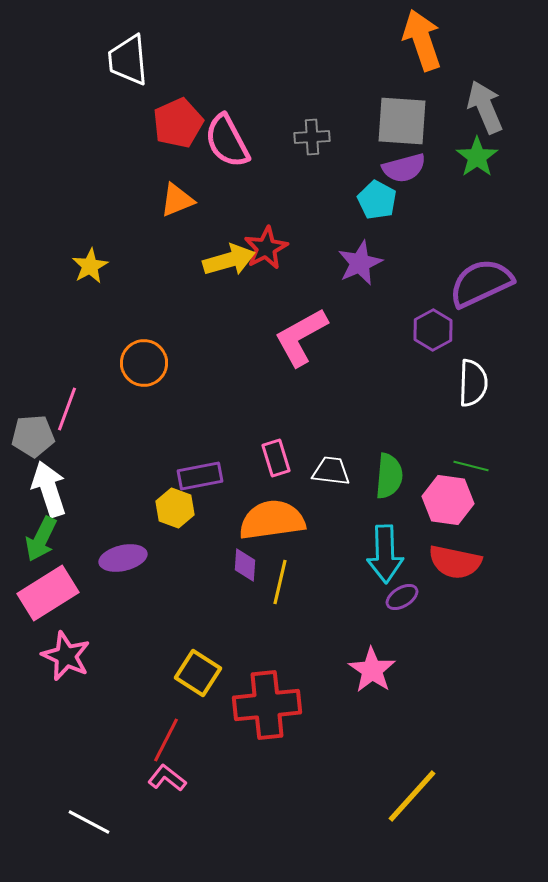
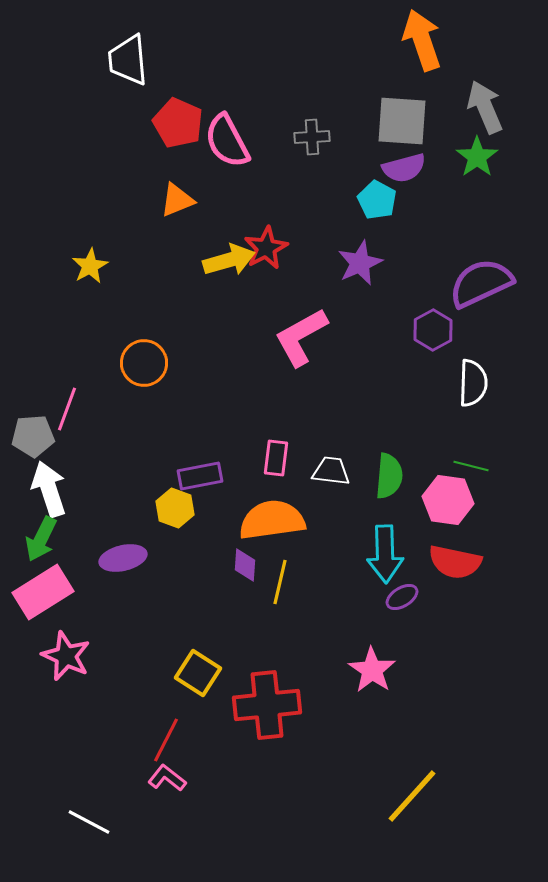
red pentagon at (178, 123): rotated 24 degrees counterclockwise
pink rectangle at (276, 458): rotated 24 degrees clockwise
pink rectangle at (48, 593): moved 5 px left, 1 px up
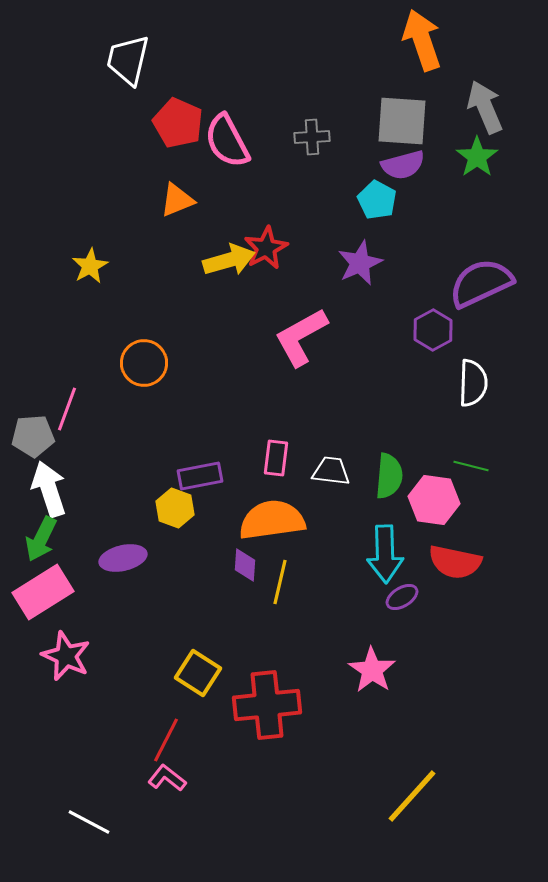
white trapezoid at (128, 60): rotated 18 degrees clockwise
purple semicircle at (404, 168): moved 1 px left, 3 px up
pink hexagon at (448, 500): moved 14 px left
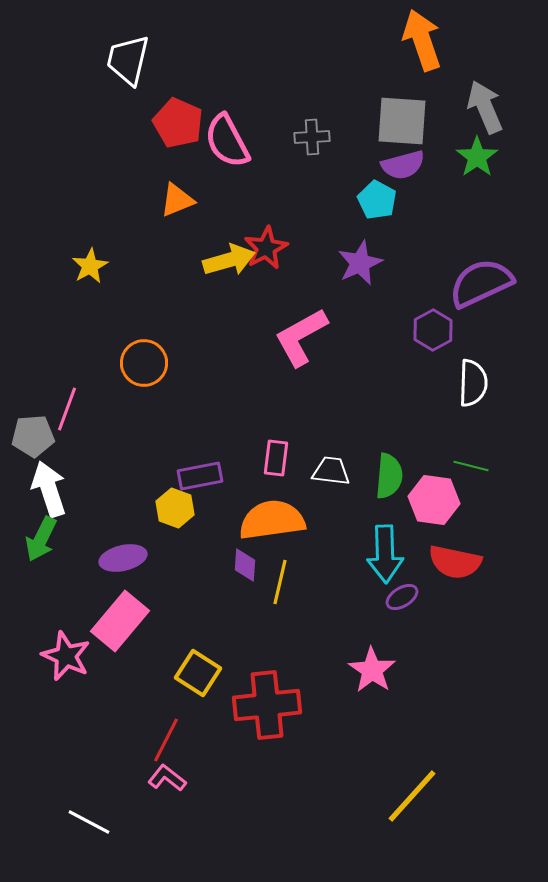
pink rectangle at (43, 592): moved 77 px right, 29 px down; rotated 18 degrees counterclockwise
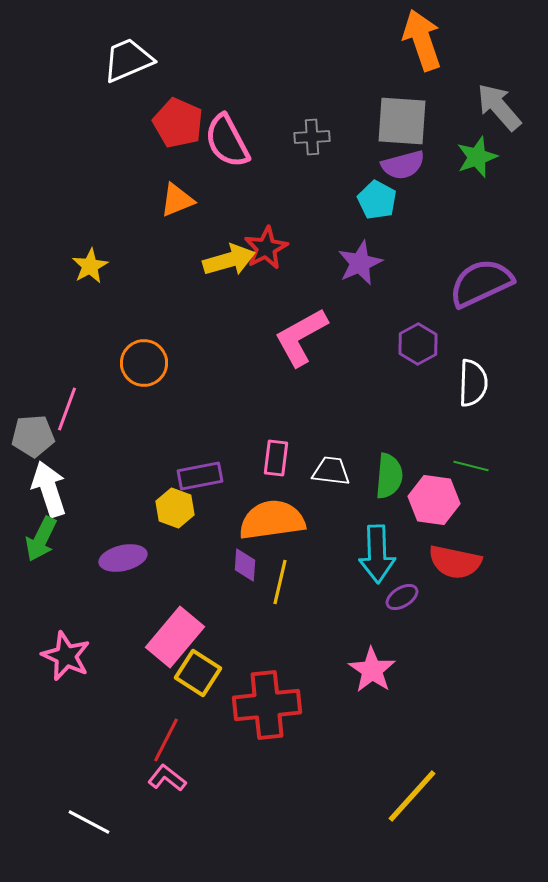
white trapezoid at (128, 60): rotated 54 degrees clockwise
gray arrow at (485, 107): moved 14 px right; rotated 18 degrees counterclockwise
green star at (477, 157): rotated 15 degrees clockwise
purple hexagon at (433, 330): moved 15 px left, 14 px down
cyan arrow at (385, 554): moved 8 px left
pink rectangle at (120, 621): moved 55 px right, 16 px down
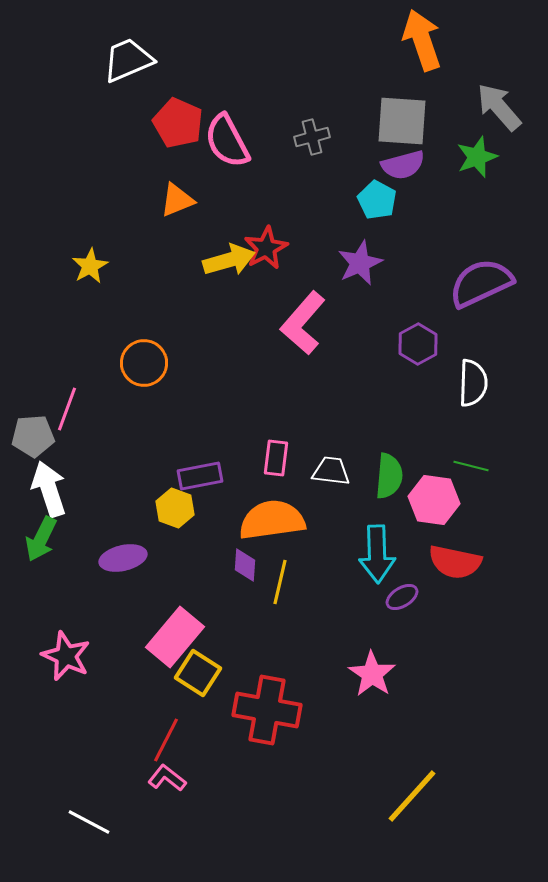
gray cross at (312, 137): rotated 12 degrees counterclockwise
pink L-shape at (301, 337): moved 2 px right, 14 px up; rotated 20 degrees counterclockwise
pink star at (372, 670): moved 4 px down
red cross at (267, 705): moved 5 px down; rotated 16 degrees clockwise
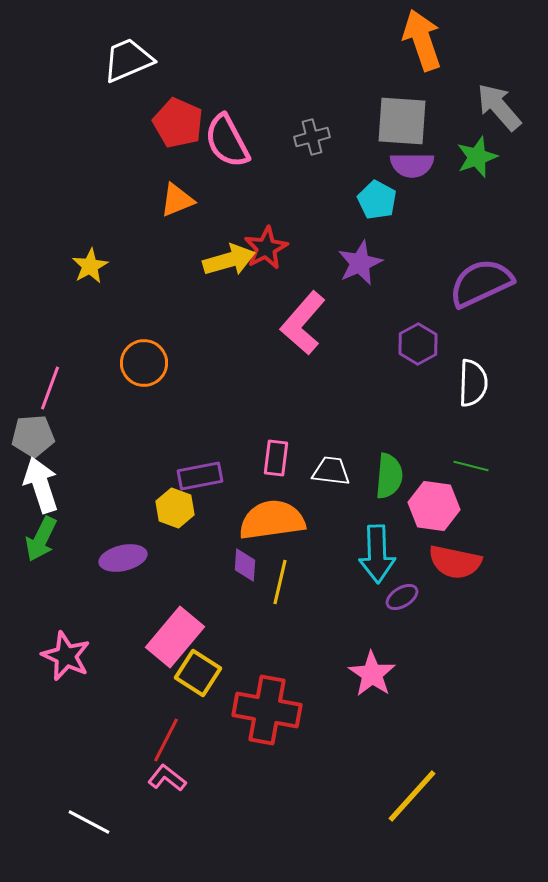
purple semicircle at (403, 165): moved 9 px right; rotated 15 degrees clockwise
pink line at (67, 409): moved 17 px left, 21 px up
white arrow at (49, 489): moved 8 px left, 4 px up
pink hexagon at (434, 500): moved 6 px down
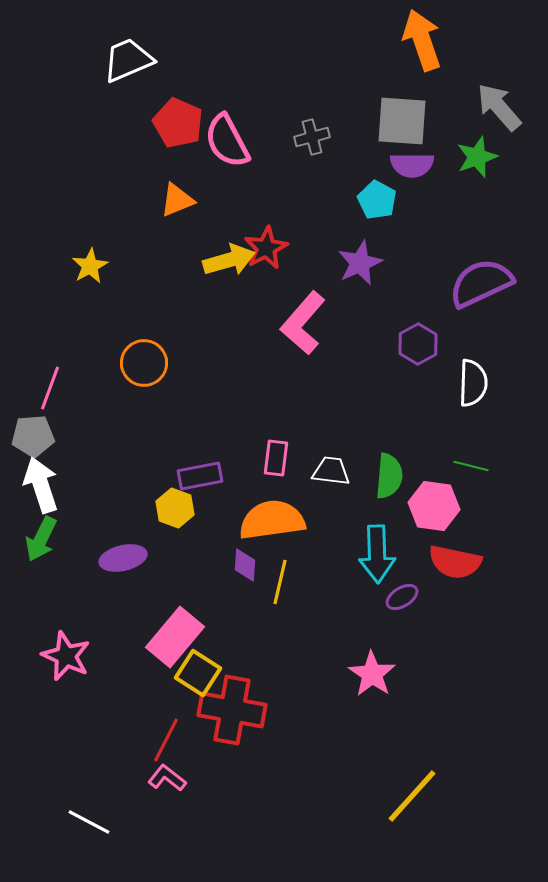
red cross at (267, 710): moved 35 px left
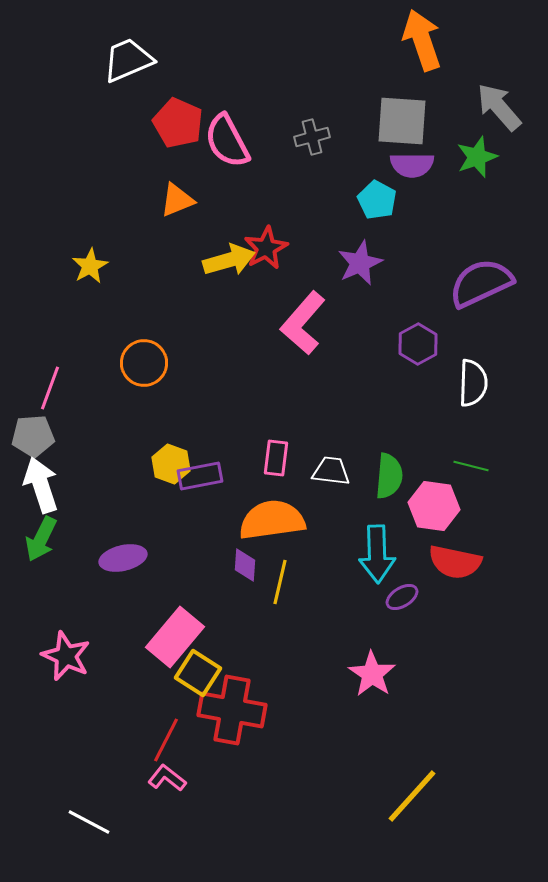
yellow hexagon at (175, 508): moved 4 px left, 44 px up
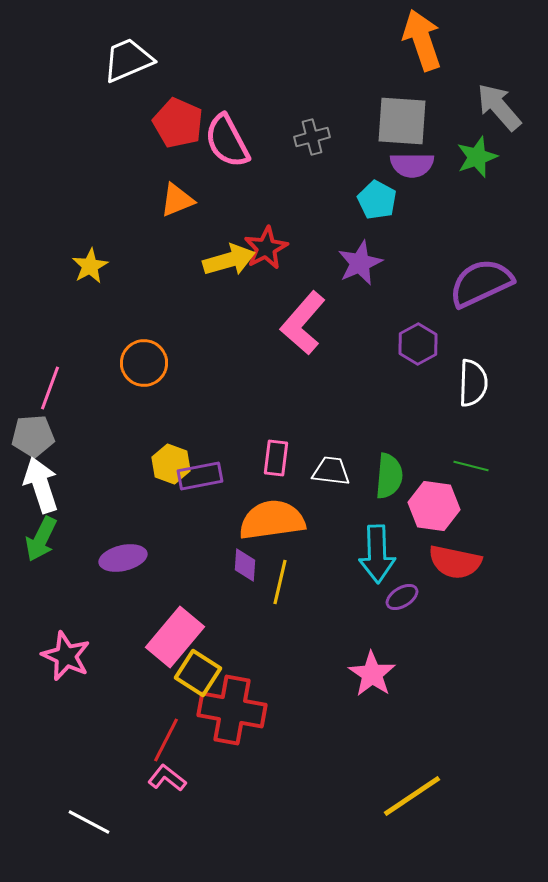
yellow line at (412, 796): rotated 14 degrees clockwise
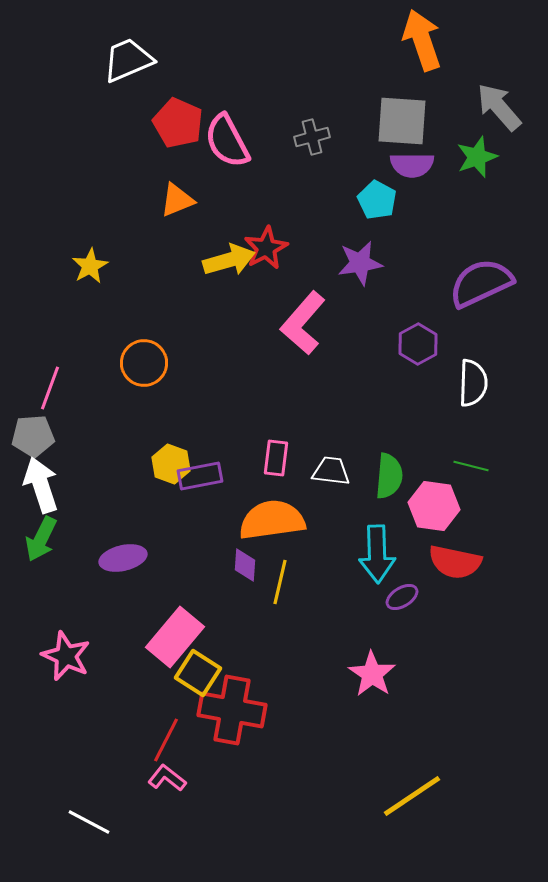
purple star at (360, 263): rotated 15 degrees clockwise
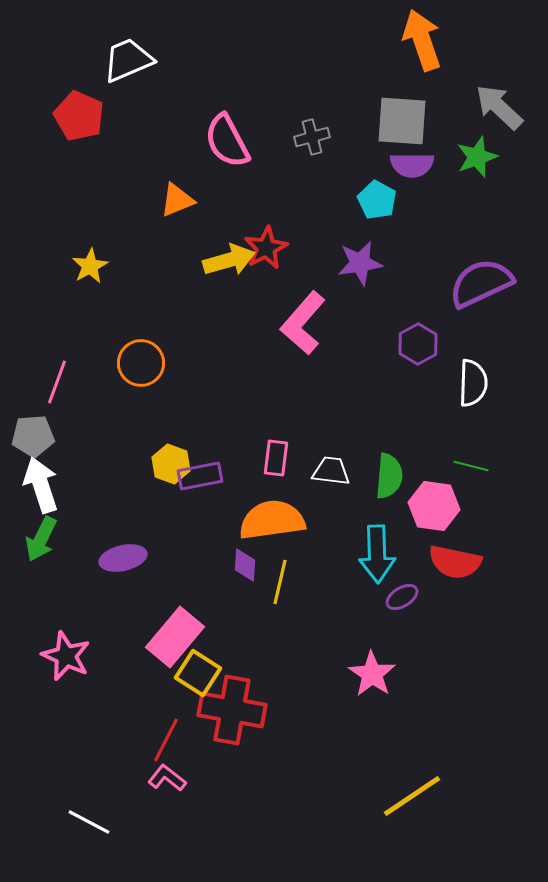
gray arrow at (499, 107): rotated 6 degrees counterclockwise
red pentagon at (178, 123): moved 99 px left, 7 px up
orange circle at (144, 363): moved 3 px left
pink line at (50, 388): moved 7 px right, 6 px up
